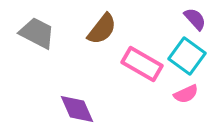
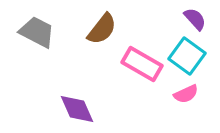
gray trapezoid: moved 1 px up
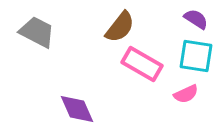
purple semicircle: moved 1 px right; rotated 15 degrees counterclockwise
brown semicircle: moved 18 px right, 2 px up
cyan square: moved 9 px right; rotated 27 degrees counterclockwise
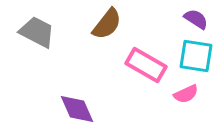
brown semicircle: moved 13 px left, 3 px up
pink rectangle: moved 4 px right, 1 px down
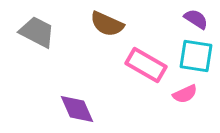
brown semicircle: rotated 76 degrees clockwise
pink semicircle: moved 1 px left
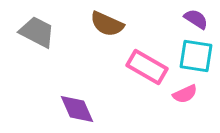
pink rectangle: moved 1 px right, 2 px down
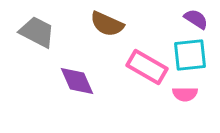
cyan square: moved 6 px left, 1 px up; rotated 15 degrees counterclockwise
pink semicircle: rotated 25 degrees clockwise
purple diamond: moved 28 px up
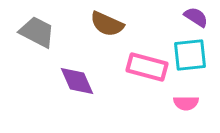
purple semicircle: moved 2 px up
pink rectangle: rotated 15 degrees counterclockwise
pink semicircle: moved 1 px right, 9 px down
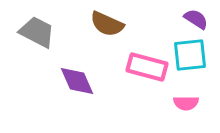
purple semicircle: moved 2 px down
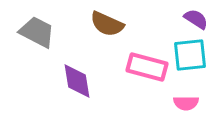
purple diamond: rotated 15 degrees clockwise
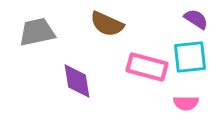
gray trapezoid: rotated 39 degrees counterclockwise
cyan square: moved 2 px down
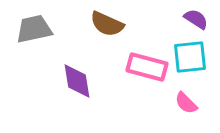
gray trapezoid: moved 3 px left, 3 px up
pink semicircle: rotated 45 degrees clockwise
